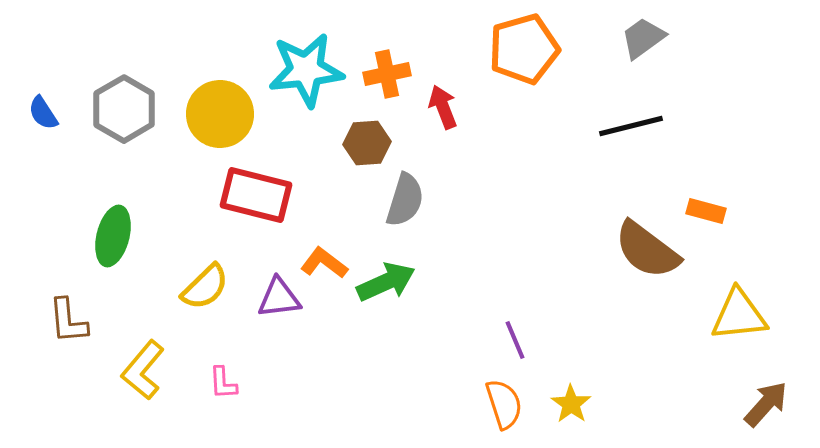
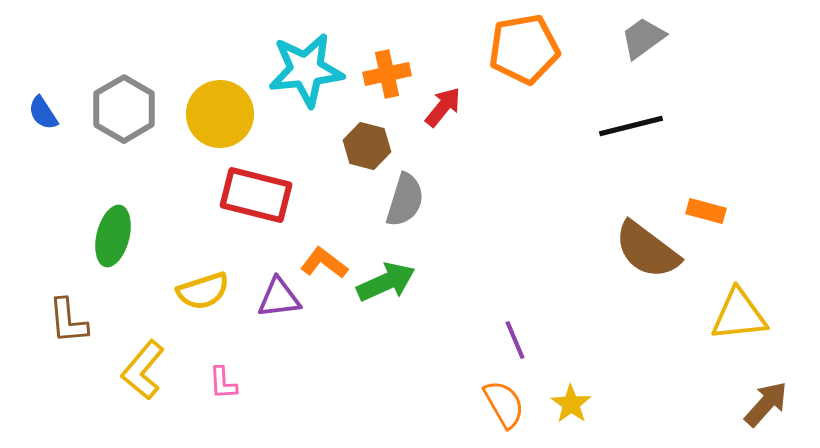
orange pentagon: rotated 6 degrees clockwise
red arrow: rotated 60 degrees clockwise
brown hexagon: moved 3 px down; rotated 18 degrees clockwise
yellow semicircle: moved 2 px left, 4 px down; rotated 26 degrees clockwise
orange semicircle: rotated 12 degrees counterclockwise
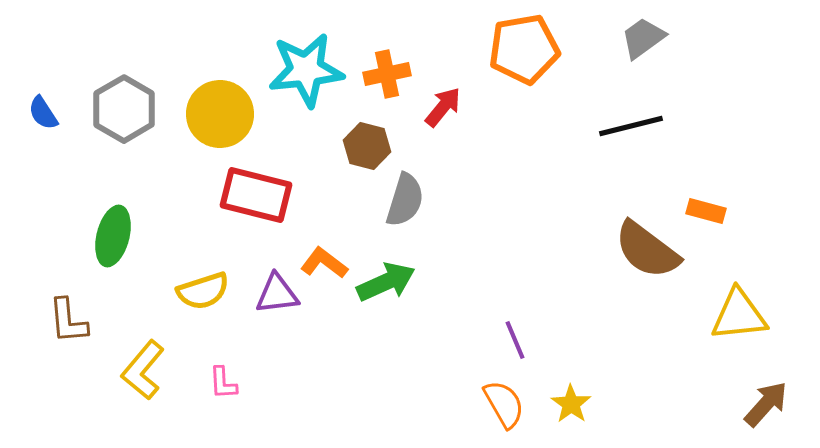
purple triangle: moved 2 px left, 4 px up
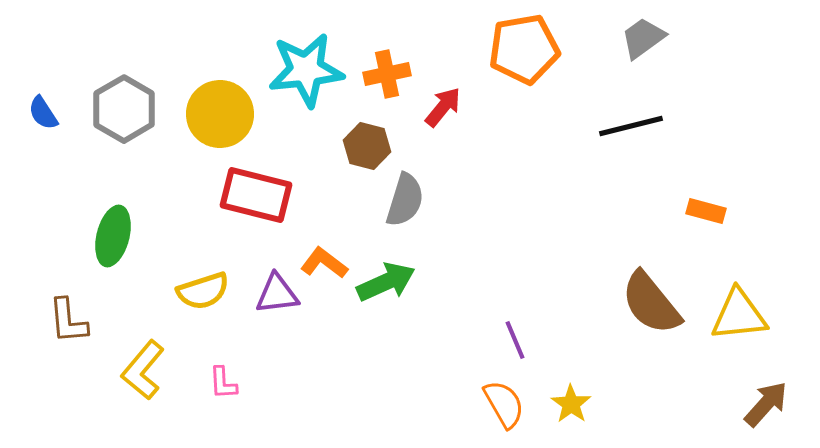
brown semicircle: moved 4 px right, 53 px down; rotated 14 degrees clockwise
